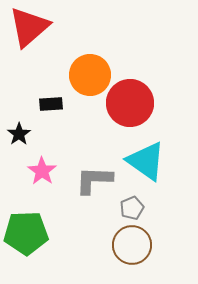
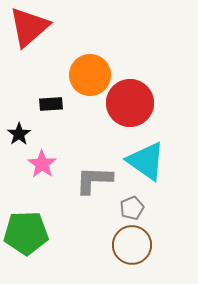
pink star: moved 7 px up
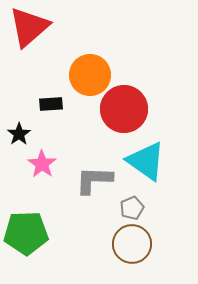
red circle: moved 6 px left, 6 px down
brown circle: moved 1 px up
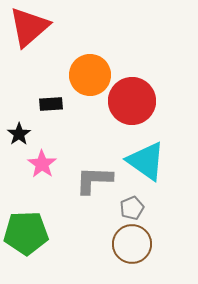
red circle: moved 8 px right, 8 px up
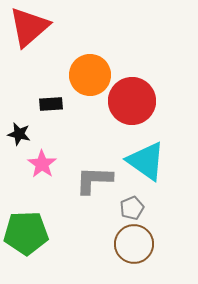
black star: rotated 25 degrees counterclockwise
brown circle: moved 2 px right
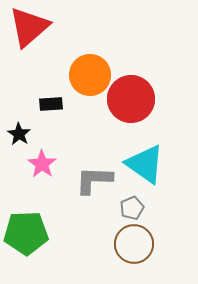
red circle: moved 1 px left, 2 px up
black star: rotated 20 degrees clockwise
cyan triangle: moved 1 px left, 3 px down
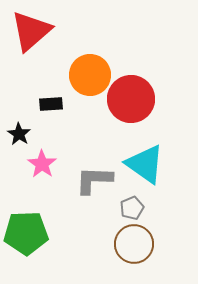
red triangle: moved 2 px right, 4 px down
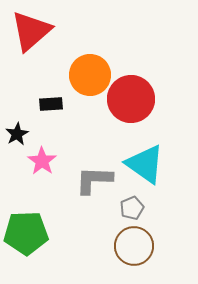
black star: moved 2 px left; rotated 10 degrees clockwise
pink star: moved 3 px up
brown circle: moved 2 px down
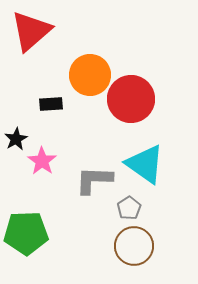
black star: moved 1 px left, 5 px down
gray pentagon: moved 3 px left; rotated 10 degrees counterclockwise
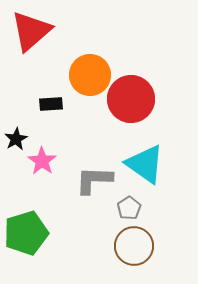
green pentagon: rotated 15 degrees counterclockwise
